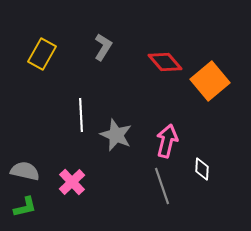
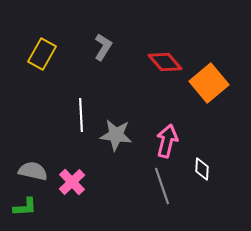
orange square: moved 1 px left, 2 px down
gray star: rotated 16 degrees counterclockwise
gray semicircle: moved 8 px right
green L-shape: rotated 10 degrees clockwise
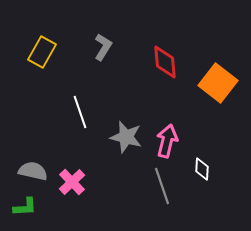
yellow rectangle: moved 2 px up
red diamond: rotated 36 degrees clockwise
orange square: moved 9 px right; rotated 12 degrees counterclockwise
white line: moved 1 px left, 3 px up; rotated 16 degrees counterclockwise
gray star: moved 10 px right, 2 px down; rotated 8 degrees clockwise
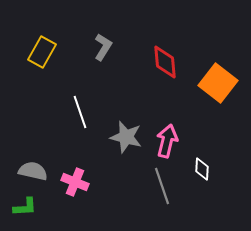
pink cross: moved 3 px right; rotated 24 degrees counterclockwise
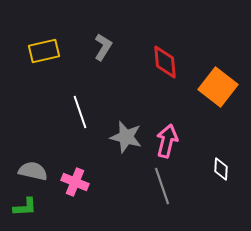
yellow rectangle: moved 2 px right, 1 px up; rotated 48 degrees clockwise
orange square: moved 4 px down
white diamond: moved 19 px right
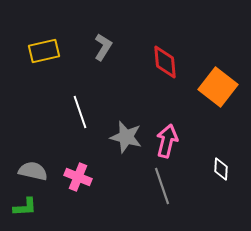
pink cross: moved 3 px right, 5 px up
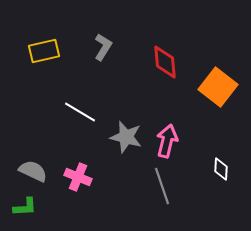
white line: rotated 40 degrees counterclockwise
gray semicircle: rotated 12 degrees clockwise
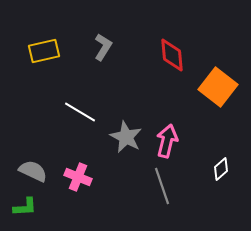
red diamond: moved 7 px right, 7 px up
gray star: rotated 12 degrees clockwise
white diamond: rotated 45 degrees clockwise
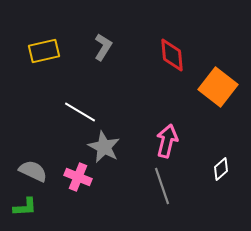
gray star: moved 22 px left, 10 px down
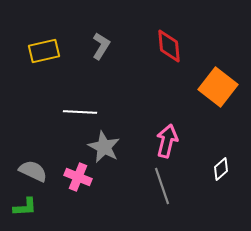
gray L-shape: moved 2 px left, 1 px up
red diamond: moved 3 px left, 9 px up
white line: rotated 28 degrees counterclockwise
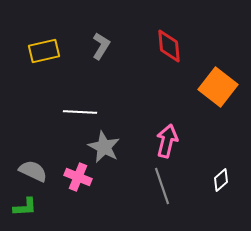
white diamond: moved 11 px down
